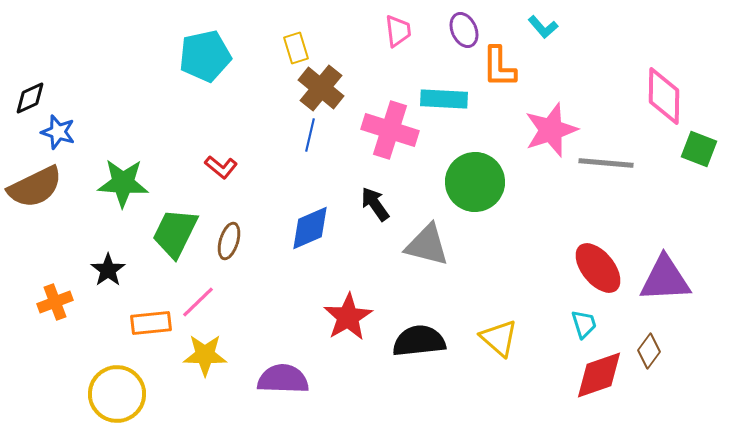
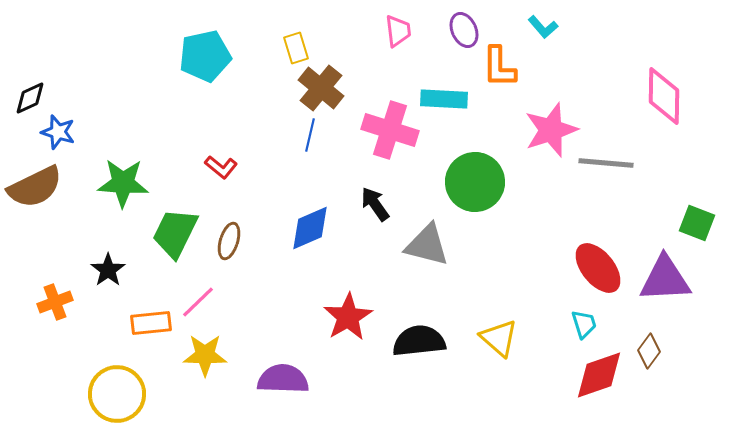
green square: moved 2 px left, 74 px down
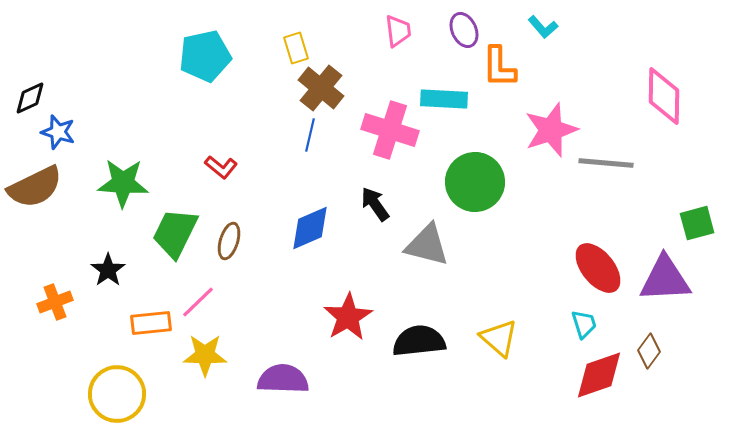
green square: rotated 36 degrees counterclockwise
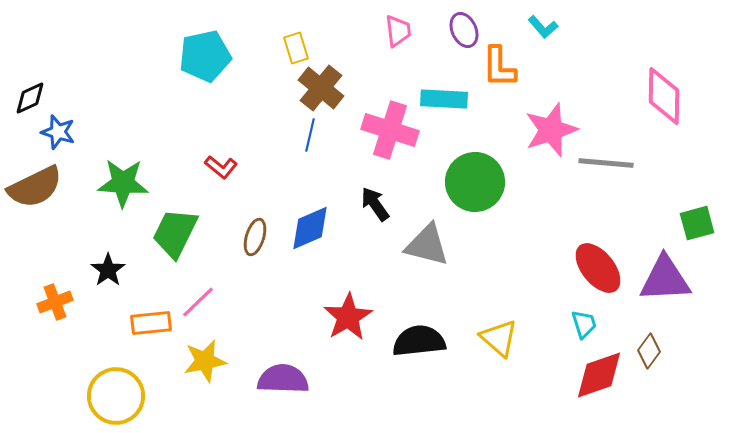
brown ellipse: moved 26 px right, 4 px up
yellow star: moved 6 px down; rotated 12 degrees counterclockwise
yellow circle: moved 1 px left, 2 px down
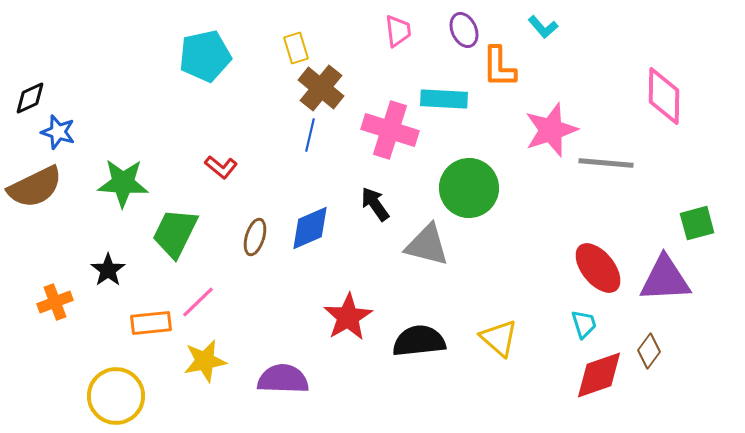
green circle: moved 6 px left, 6 px down
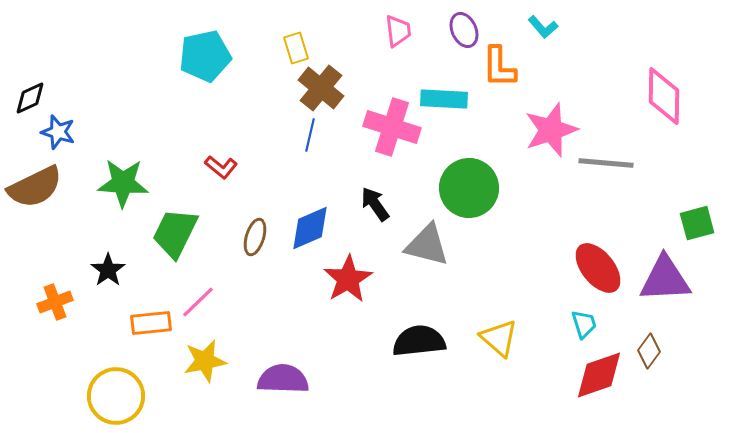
pink cross: moved 2 px right, 3 px up
red star: moved 38 px up
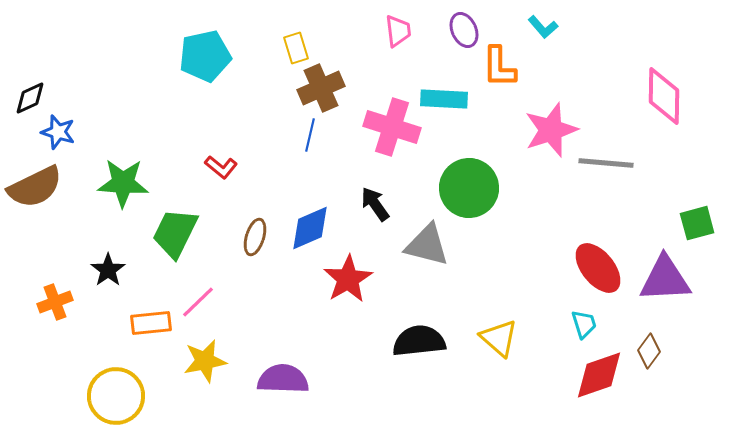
brown cross: rotated 27 degrees clockwise
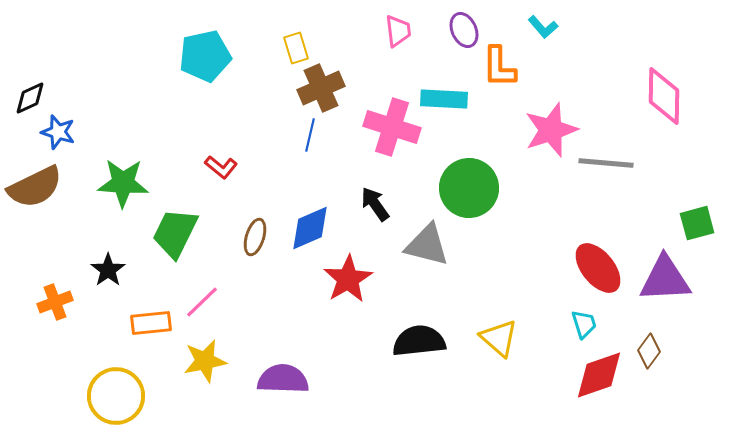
pink line: moved 4 px right
